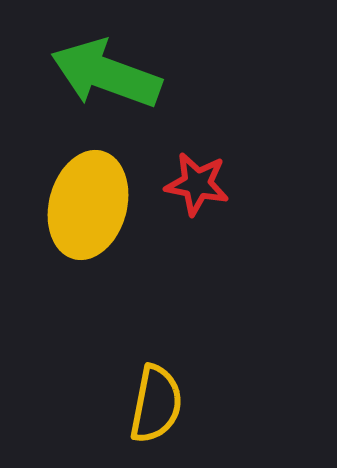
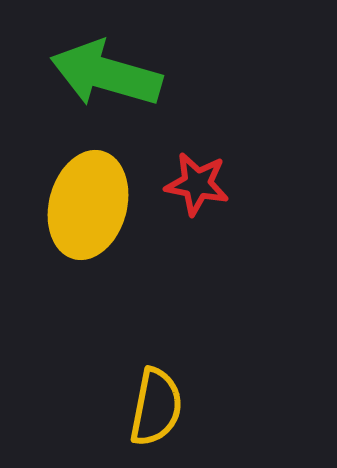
green arrow: rotated 4 degrees counterclockwise
yellow semicircle: moved 3 px down
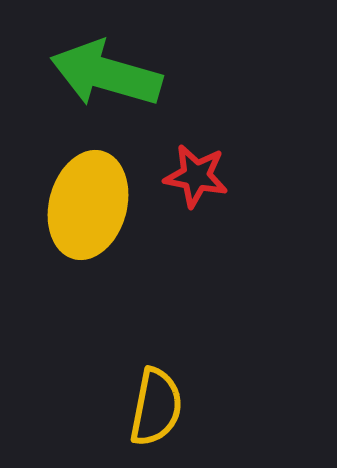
red star: moved 1 px left, 8 px up
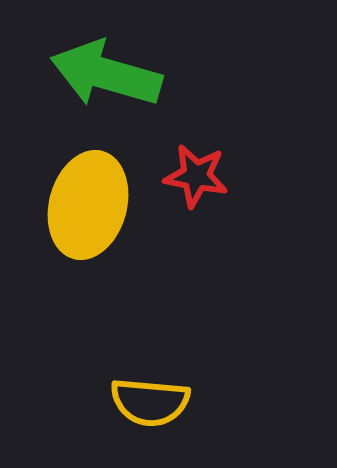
yellow semicircle: moved 6 px left, 5 px up; rotated 84 degrees clockwise
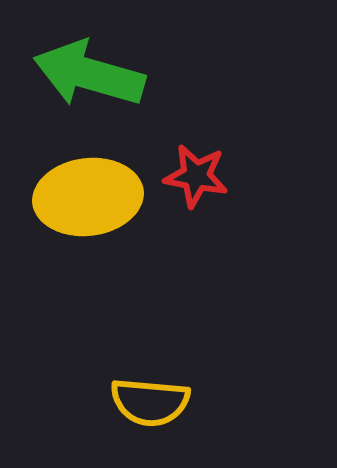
green arrow: moved 17 px left
yellow ellipse: moved 8 px up; rotated 68 degrees clockwise
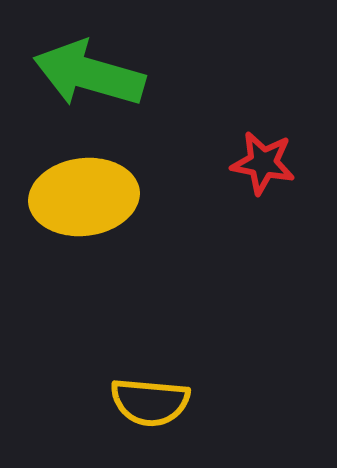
red star: moved 67 px right, 13 px up
yellow ellipse: moved 4 px left
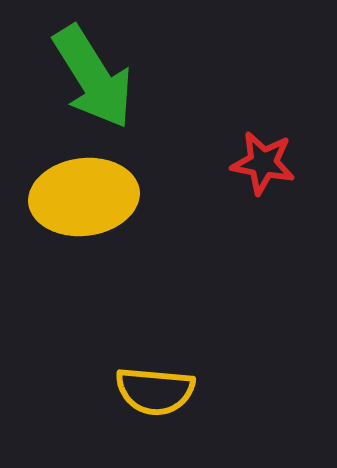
green arrow: moved 4 px right, 3 px down; rotated 138 degrees counterclockwise
yellow semicircle: moved 5 px right, 11 px up
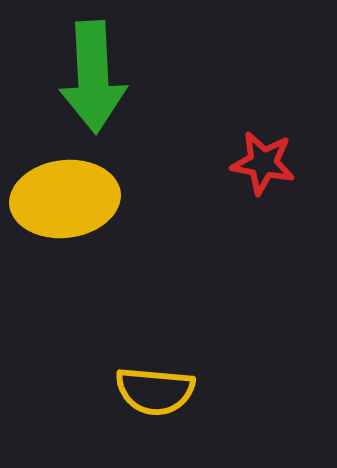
green arrow: rotated 29 degrees clockwise
yellow ellipse: moved 19 px left, 2 px down
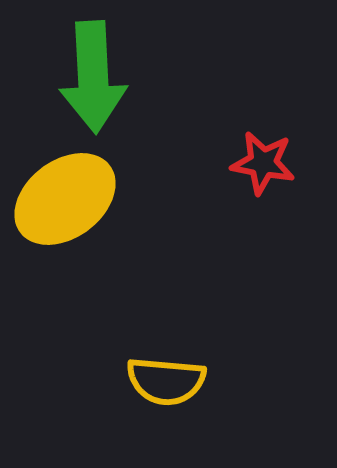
yellow ellipse: rotated 30 degrees counterclockwise
yellow semicircle: moved 11 px right, 10 px up
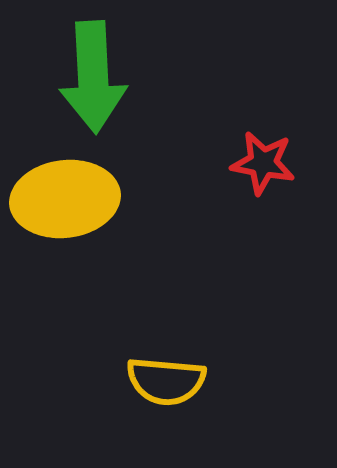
yellow ellipse: rotated 30 degrees clockwise
